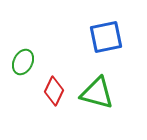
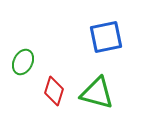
red diamond: rotated 8 degrees counterclockwise
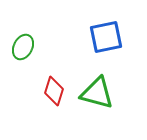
green ellipse: moved 15 px up
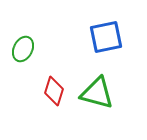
green ellipse: moved 2 px down
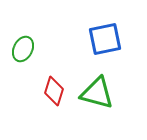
blue square: moved 1 px left, 2 px down
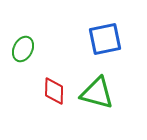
red diamond: rotated 16 degrees counterclockwise
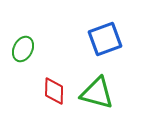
blue square: rotated 8 degrees counterclockwise
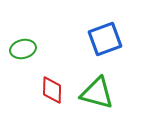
green ellipse: rotated 50 degrees clockwise
red diamond: moved 2 px left, 1 px up
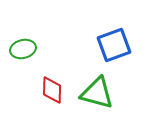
blue square: moved 9 px right, 6 px down
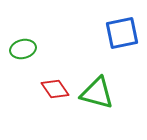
blue square: moved 8 px right, 12 px up; rotated 8 degrees clockwise
red diamond: moved 3 px right, 1 px up; rotated 36 degrees counterclockwise
